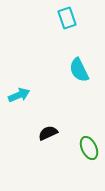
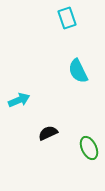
cyan semicircle: moved 1 px left, 1 px down
cyan arrow: moved 5 px down
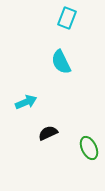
cyan rectangle: rotated 40 degrees clockwise
cyan semicircle: moved 17 px left, 9 px up
cyan arrow: moved 7 px right, 2 px down
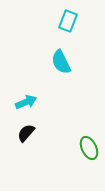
cyan rectangle: moved 1 px right, 3 px down
black semicircle: moved 22 px left; rotated 24 degrees counterclockwise
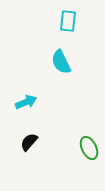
cyan rectangle: rotated 15 degrees counterclockwise
black semicircle: moved 3 px right, 9 px down
